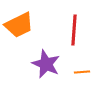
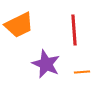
red line: rotated 8 degrees counterclockwise
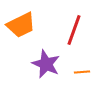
orange trapezoid: moved 2 px right
red line: rotated 24 degrees clockwise
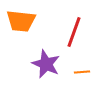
orange trapezoid: moved 4 px up; rotated 32 degrees clockwise
red line: moved 2 px down
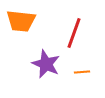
red line: moved 1 px down
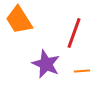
orange trapezoid: moved 2 px left, 1 px up; rotated 52 degrees clockwise
orange line: moved 1 px up
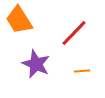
red line: rotated 24 degrees clockwise
purple star: moved 10 px left
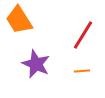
red line: moved 9 px right, 2 px down; rotated 12 degrees counterclockwise
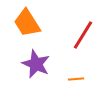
orange trapezoid: moved 8 px right, 3 px down
orange line: moved 6 px left, 8 px down
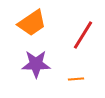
orange trapezoid: moved 5 px right; rotated 92 degrees counterclockwise
purple star: rotated 24 degrees counterclockwise
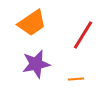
purple star: rotated 12 degrees counterclockwise
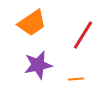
purple star: moved 2 px right, 1 px down
